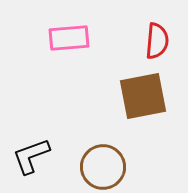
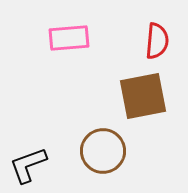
black L-shape: moved 3 px left, 9 px down
brown circle: moved 16 px up
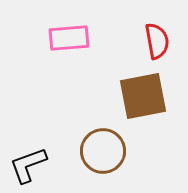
red semicircle: rotated 15 degrees counterclockwise
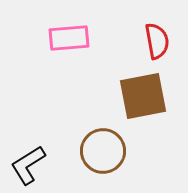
black L-shape: rotated 12 degrees counterclockwise
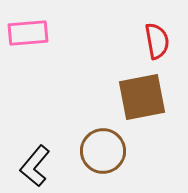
pink rectangle: moved 41 px left, 5 px up
brown square: moved 1 px left, 1 px down
black L-shape: moved 7 px right, 1 px down; rotated 18 degrees counterclockwise
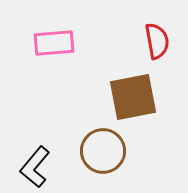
pink rectangle: moved 26 px right, 10 px down
brown square: moved 9 px left
black L-shape: moved 1 px down
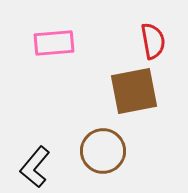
red semicircle: moved 4 px left
brown square: moved 1 px right, 6 px up
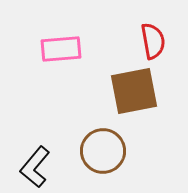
pink rectangle: moved 7 px right, 6 px down
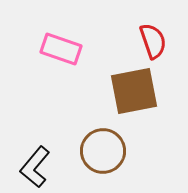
red semicircle: rotated 9 degrees counterclockwise
pink rectangle: rotated 24 degrees clockwise
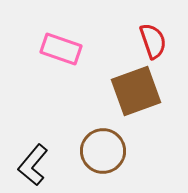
brown square: moved 2 px right; rotated 9 degrees counterclockwise
black L-shape: moved 2 px left, 2 px up
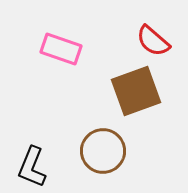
red semicircle: rotated 150 degrees clockwise
black L-shape: moved 1 px left, 2 px down; rotated 18 degrees counterclockwise
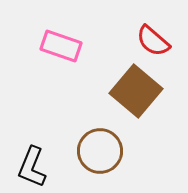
pink rectangle: moved 3 px up
brown square: rotated 30 degrees counterclockwise
brown circle: moved 3 px left
